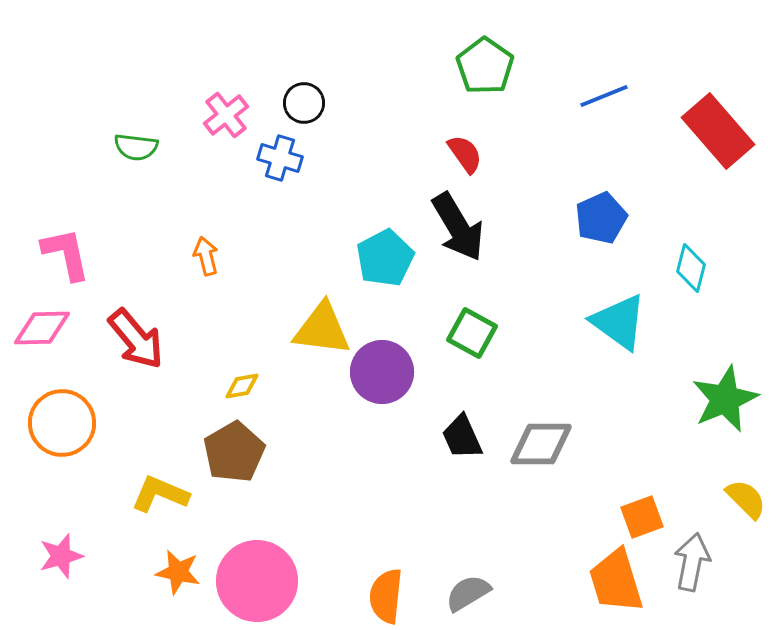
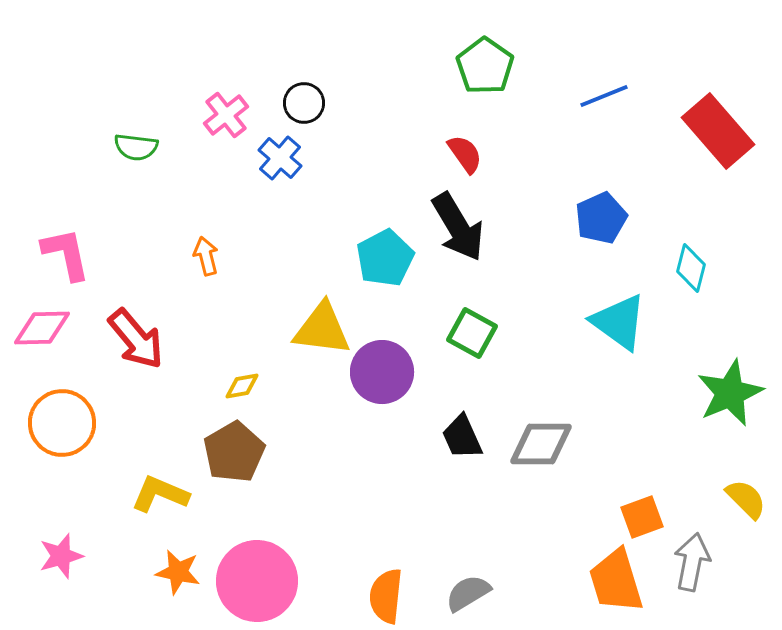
blue cross: rotated 24 degrees clockwise
green star: moved 5 px right, 6 px up
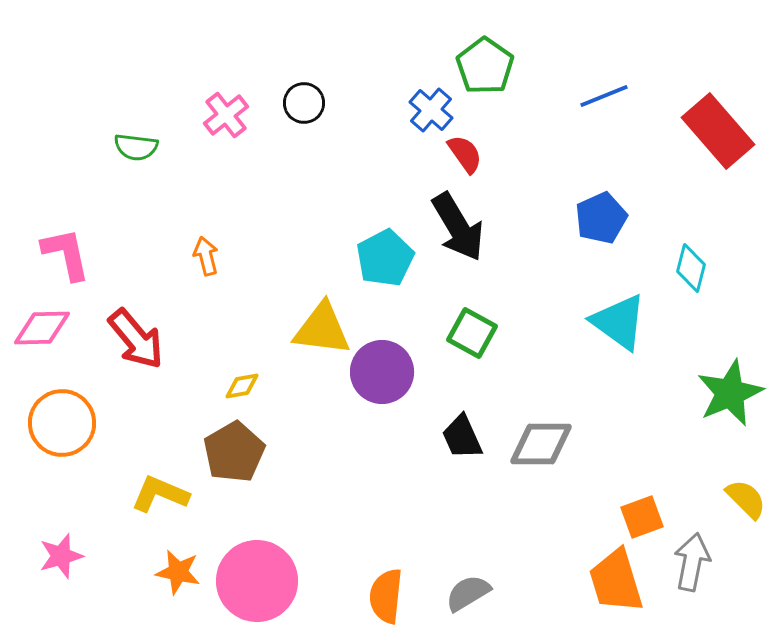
blue cross: moved 151 px right, 48 px up
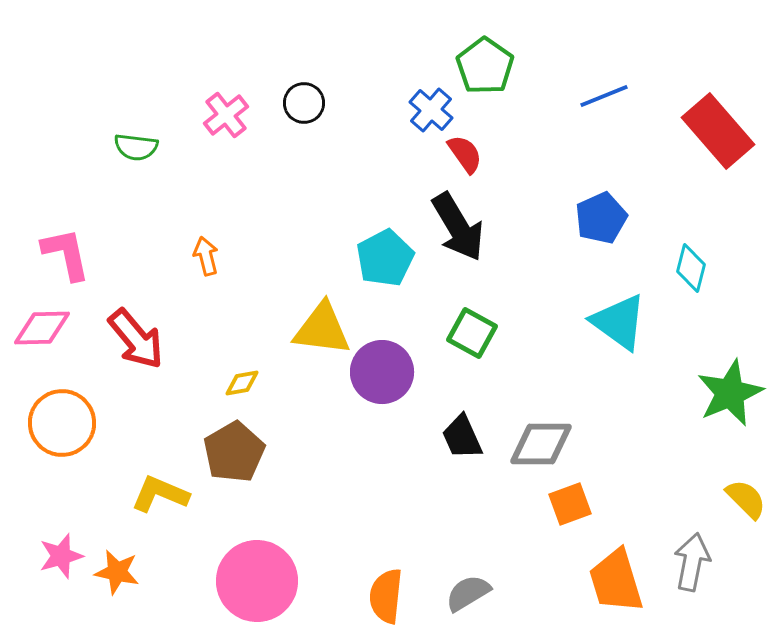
yellow diamond: moved 3 px up
orange square: moved 72 px left, 13 px up
orange star: moved 61 px left
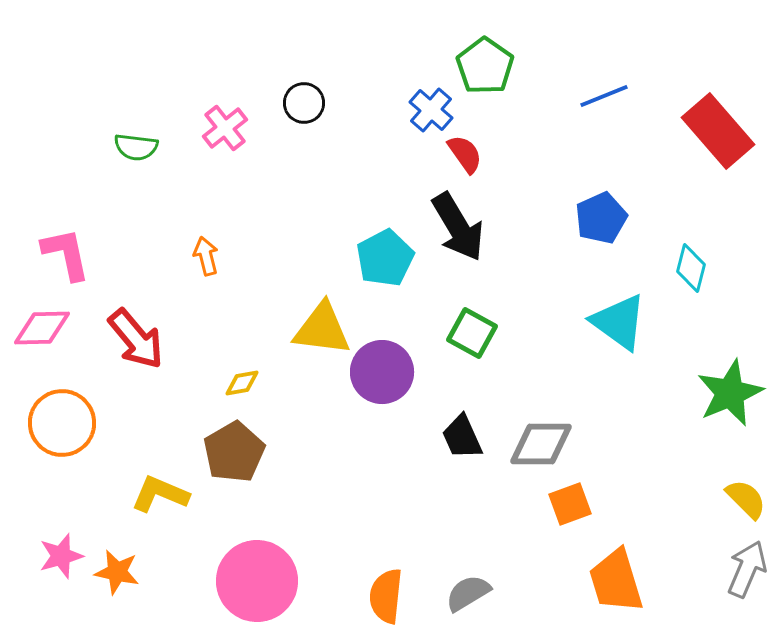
pink cross: moved 1 px left, 13 px down
gray arrow: moved 55 px right, 7 px down; rotated 12 degrees clockwise
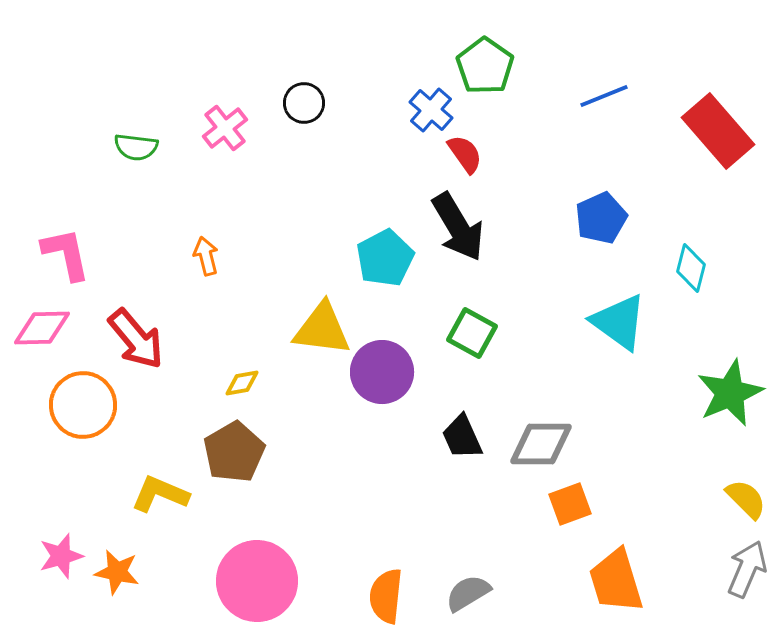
orange circle: moved 21 px right, 18 px up
